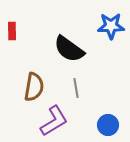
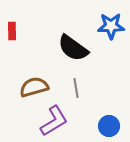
black semicircle: moved 4 px right, 1 px up
brown semicircle: rotated 116 degrees counterclockwise
blue circle: moved 1 px right, 1 px down
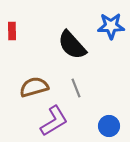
black semicircle: moved 1 px left, 3 px up; rotated 12 degrees clockwise
gray line: rotated 12 degrees counterclockwise
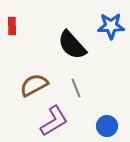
red rectangle: moved 5 px up
brown semicircle: moved 2 px up; rotated 12 degrees counterclockwise
blue circle: moved 2 px left
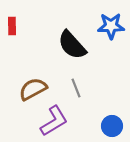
brown semicircle: moved 1 px left, 4 px down
blue circle: moved 5 px right
